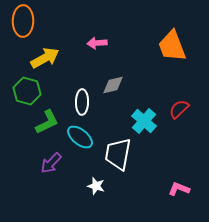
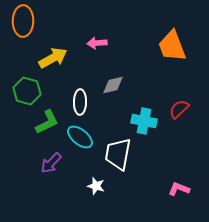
yellow arrow: moved 8 px right
white ellipse: moved 2 px left
cyan cross: rotated 30 degrees counterclockwise
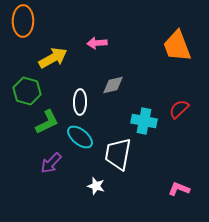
orange trapezoid: moved 5 px right
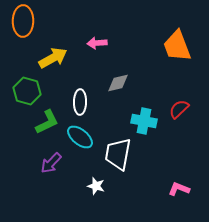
gray diamond: moved 5 px right, 2 px up
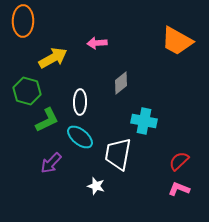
orange trapezoid: moved 5 px up; rotated 40 degrees counterclockwise
gray diamond: moved 3 px right; rotated 25 degrees counterclockwise
red semicircle: moved 52 px down
green L-shape: moved 2 px up
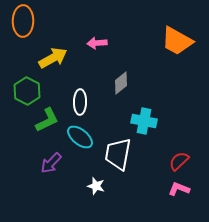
green hexagon: rotated 12 degrees clockwise
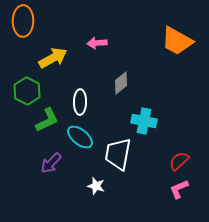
pink L-shape: rotated 45 degrees counterclockwise
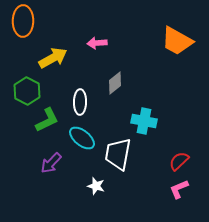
gray diamond: moved 6 px left
cyan ellipse: moved 2 px right, 1 px down
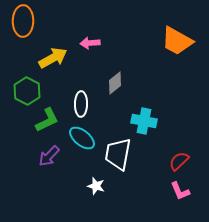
pink arrow: moved 7 px left
white ellipse: moved 1 px right, 2 px down
purple arrow: moved 2 px left, 7 px up
pink L-shape: moved 1 px right, 2 px down; rotated 90 degrees counterclockwise
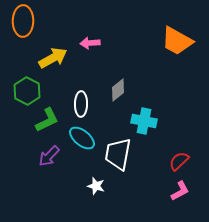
gray diamond: moved 3 px right, 7 px down
pink L-shape: rotated 95 degrees counterclockwise
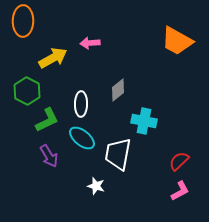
purple arrow: rotated 75 degrees counterclockwise
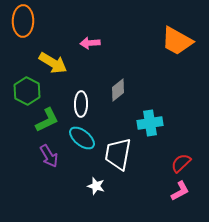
yellow arrow: moved 5 px down; rotated 60 degrees clockwise
cyan cross: moved 6 px right, 2 px down; rotated 20 degrees counterclockwise
red semicircle: moved 2 px right, 2 px down
